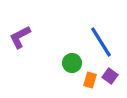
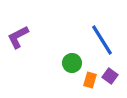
purple L-shape: moved 2 px left
blue line: moved 1 px right, 2 px up
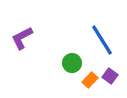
purple L-shape: moved 4 px right, 1 px down
orange rectangle: rotated 28 degrees clockwise
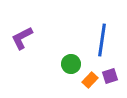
blue line: rotated 40 degrees clockwise
green circle: moved 1 px left, 1 px down
purple square: rotated 35 degrees clockwise
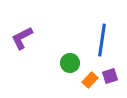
green circle: moved 1 px left, 1 px up
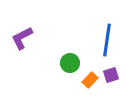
blue line: moved 5 px right
purple square: moved 1 px right, 1 px up
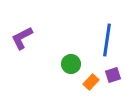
green circle: moved 1 px right, 1 px down
purple square: moved 2 px right
orange rectangle: moved 1 px right, 2 px down
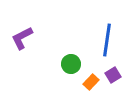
purple square: rotated 14 degrees counterclockwise
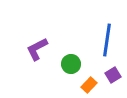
purple L-shape: moved 15 px right, 11 px down
orange rectangle: moved 2 px left, 3 px down
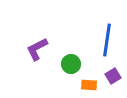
purple square: moved 1 px down
orange rectangle: rotated 49 degrees clockwise
